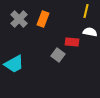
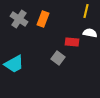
gray cross: rotated 12 degrees counterclockwise
white semicircle: moved 1 px down
gray square: moved 3 px down
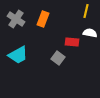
gray cross: moved 3 px left
cyan trapezoid: moved 4 px right, 9 px up
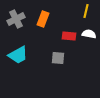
gray cross: rotated 30 degrees clockwise
white semicircle: moved 1 px left, 1 px down
red rectangle: moved 3 px left, 6 px up
gray square: rotated 32 degrees counterclockwise
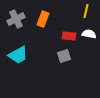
gray square: moved 6 px right, 2 px up; rotated 24 degrees counterclockwise
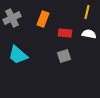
yellow line: moved 1 px right, 1 px down
gray cross: moved 4 px left, 1 px up
red rectangle: moved 4 px left, 3 px up
cyan trapezoid: rotated 70 degrees clockwise
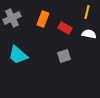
red rectangle: moved 5 px up; rotated 24 degrees clockwise
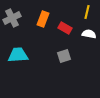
cyan trapezoid: rotated 135 degrees clockwise
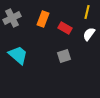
white semicircle: rotated 64 degrees counterclockwise
cyan trapezoid: rotated 45 degrees clockwise
